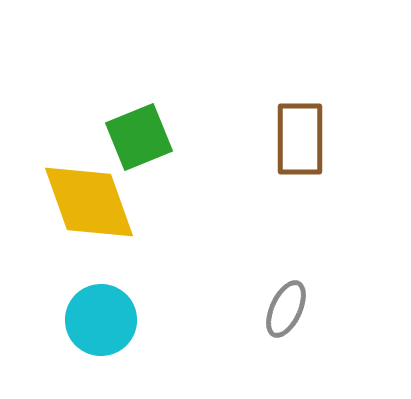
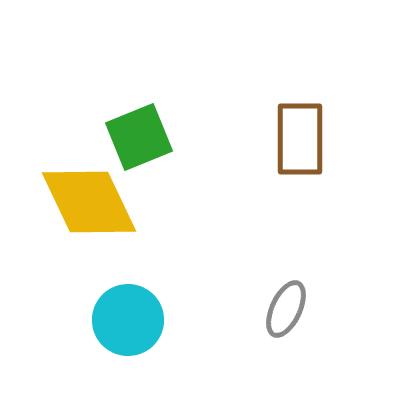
yellow diamond: rotated 6 degrees counterclockwise
cyan circle: moved 27 px right
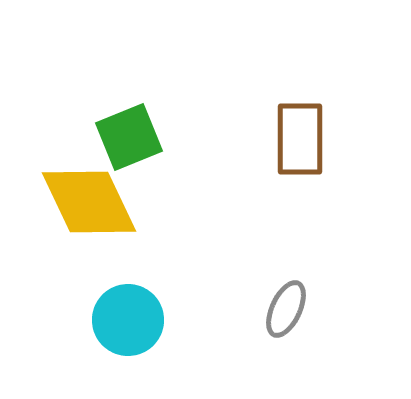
green square: moved 10 px left
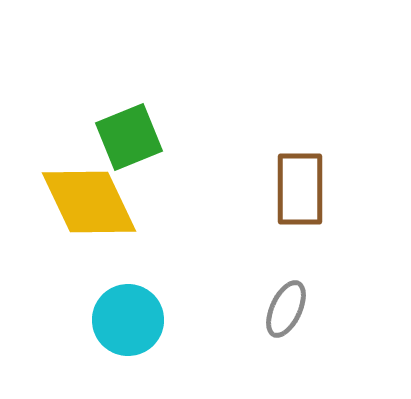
brown rectangle: moved 50 px down
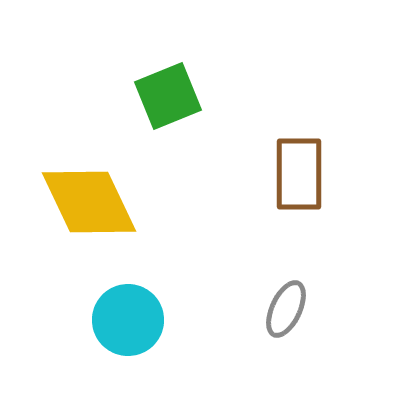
green square: moved 39 px right, 41 px up
brown rectangle: moved 1 px left, 15 px up
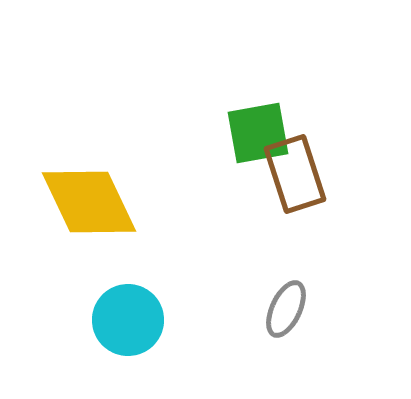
green square: moved 90 px right, 37 px down; rotated 12 degrees clockwise
brown rectangle: moved 4 px left; rotated 18 degrees counterclockwise
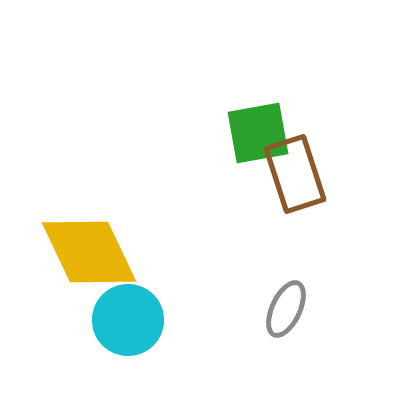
yellow diamond: moved 50 px down
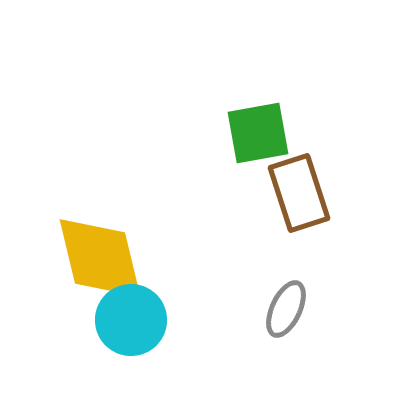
brown rectangle: moved 4 px right, 19 px down
yellow diamond: moved 11 px right, 6 px down; rotated 12 degrees clockwise
cyan circle: moved 3 px right
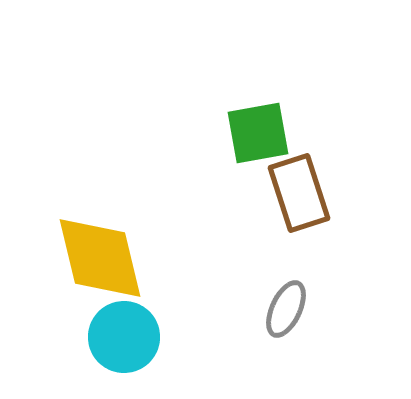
cyan circle: moved 7 px left, 17 px down
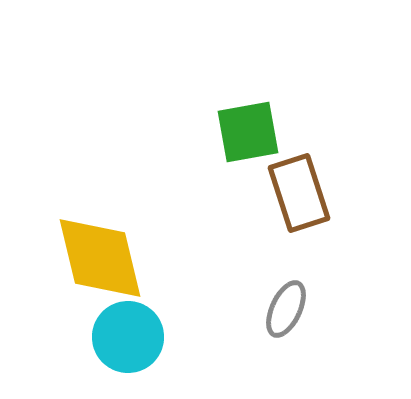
green square: moved 10 px left, 1 px up
cyan circle: moved 4 px right
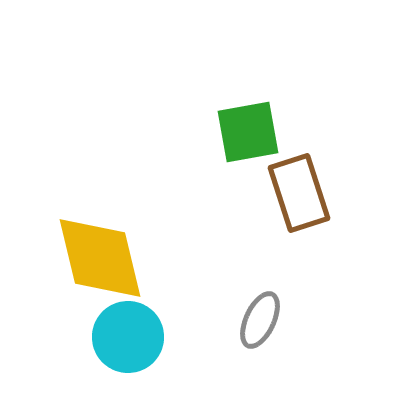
gray ellipse: moved 26 px left, 11 px down
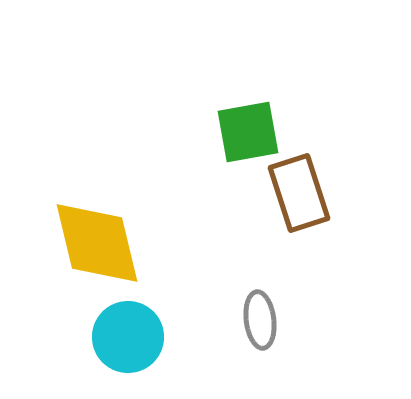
yellow diamond: moved 3 px left, 15 px up
gray ellipse: rotated 32 degrees counterclockwise
